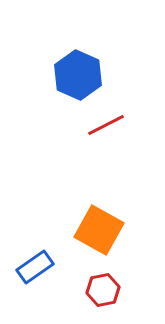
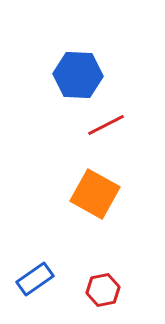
blue hexagon: rotated 21 degrees counterclockwise
orange square: moved 4 px left, 36 px up
blue rectangle: moved 12 px down
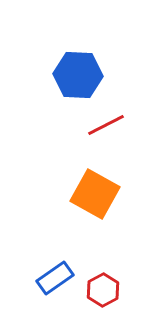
blue rectangle: moved 20 px right, 1 px up
red hexagon: rotated 16 degrees counterclockwise
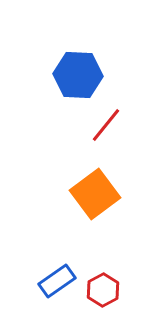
red line: rotated 24 degrees counterclockwise
orange square: rotated 24 degrees clockwise
blue rectangle: moved 2 px right, 3 px down
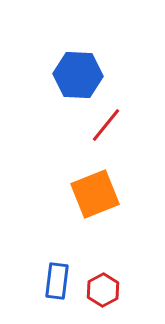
orange square: rotated 15 degrees clockwise
blue rectangle: rotated 48 degrees counterclockwise
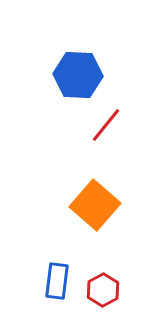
orange square: moved 11 px down; rotated 27 degrees counterclockwise
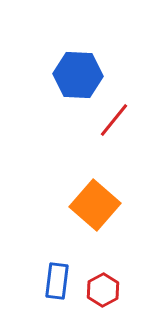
red line: moved 8 px right, 5 px up
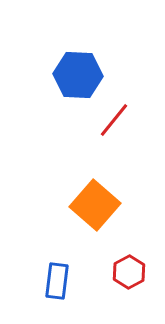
red hexagon: moved 26 px right, 18 px up
